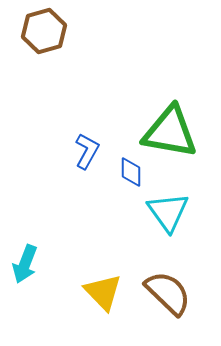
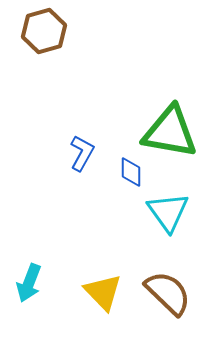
blue L-shape: moved 5 px left, 2 px down
cyan arrow: moved 4 px right, 19 px down
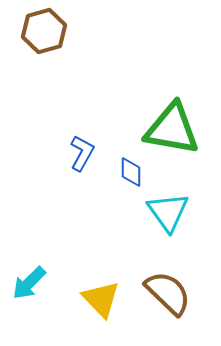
green triangle: moved 2 px right, 3 px up
cyan arrow: rotated 24 degrees clockwise
yellow triangle: moved 2 px left, 7 px down
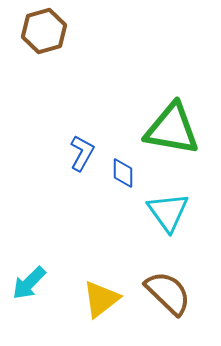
blue diamond: moved 8 px left, 1 px down
yellow triangle: rotated 36 degrees clockwise
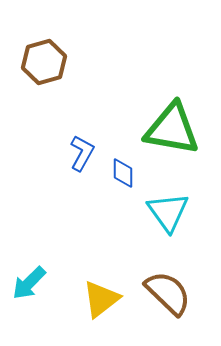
brown hexagon: moved 31 px down
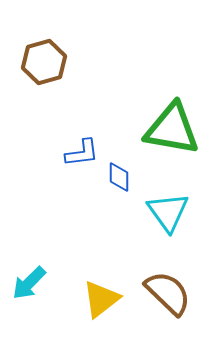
blue L-shape: rotated 54 degrees clockwise
blue diamond: moved 4 px left, 4 px down
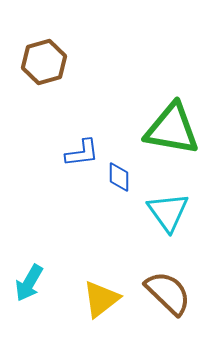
cyan arrow: rotated 15 degrees counterclockwise
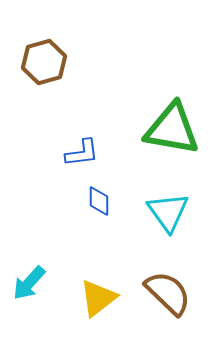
blue diamond: moved 20 px left, 24 px down
cyan arrow: rotated 12 degrees clockwise
yellow triangle: moved 3 px left, 1 px up
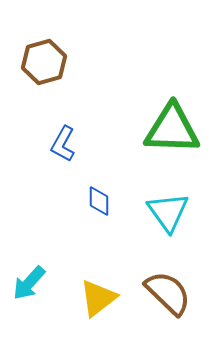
green triangle: rotated 8 degrees counterclockwise
blue L-shape: moved 19 px left, 9 px up; rotated 126 degrees clockwise
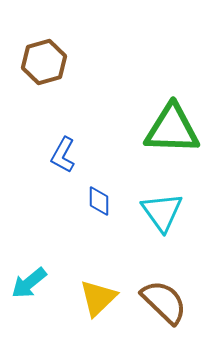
blue L-shape: moved 11 px down
cyan triangle: moved 6 px left
cyan arrow: rotated 9 degrees clockwise
brown semicircle: moved 4 px left, 9 px down
yellow triangle: rotated 6 degrees counterclockwise
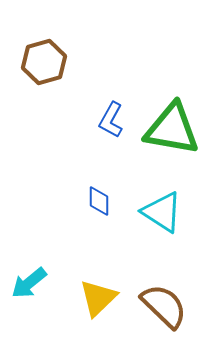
green triangle: rotated 8 degrees clockwise
blue L-shape: moved 48 px right, 35 px up
cyan triangle: rotated 21 degrees counterclockwise
brown semicircle: moved 4 px down
